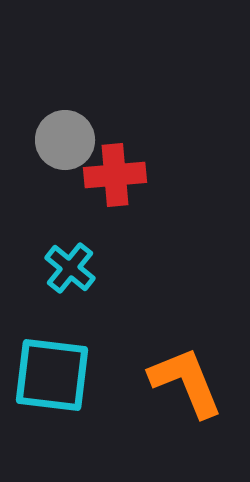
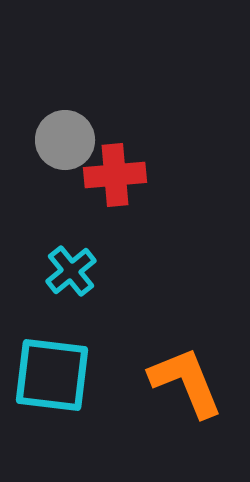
cyan cross: moved 1 px right, 3 px down; rotated 12 degrees clockwise
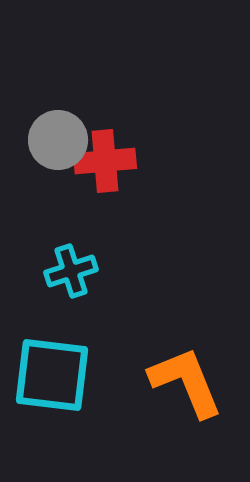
gray circle: moved 7 px left
red cross: moved 10 px left, 14 px up
cyan cross: rotated 21 degrees clockwise
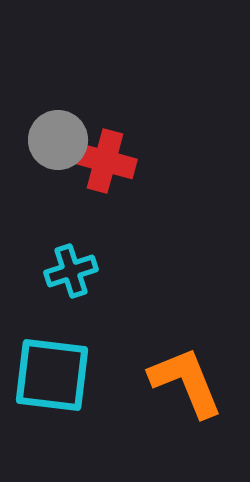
red cross: rotated 20 degrees clockwise
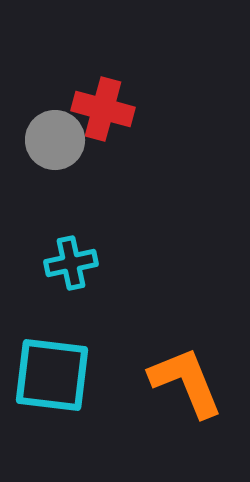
gray circle: moved 3 px left
red cross: moved 2 px left, 52 px up
cyan cross: moved 8 px up; rotated 6 degrees clockwise
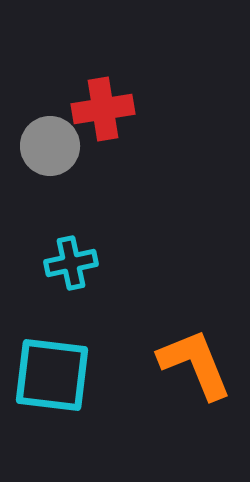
red cross: rotated 24 degrees counterclockwise
gray circle: moved 5 px left, 6 px down
orange L-shape: moved 9 px right, 18 px up
